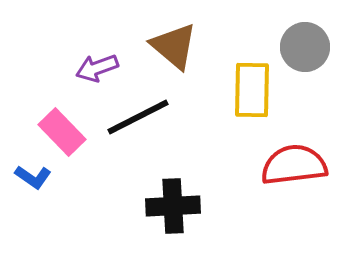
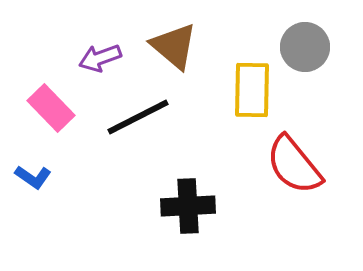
purple arrow: moved 3 px right, 10 px up
pink rectangle: moved 11 px left, 24 px up
red semicircle: rotated 122 degrees counterclockwise
black cross: moved 15 px right
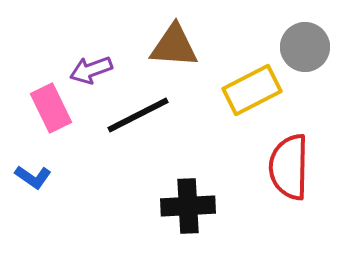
brown triangle: rotated 36 degrees counterclockwise
purple arrow: moved 9 px left, 12 px down
yellow rectangle: rotated 62 degrees clockwise
pink rectangle: rotated 18 degrees clockwise
black line: moved 2 px up
red semicircle: moved 5 px left, 2 px down; rotated 40 degrees clockwise
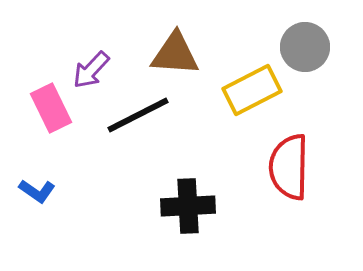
brown triangle: moved 1 px right, 8 px down
purple arrow: rotated 27 degrees counterclockwise
blue L-shape: moved 4 px right, 14 px down
